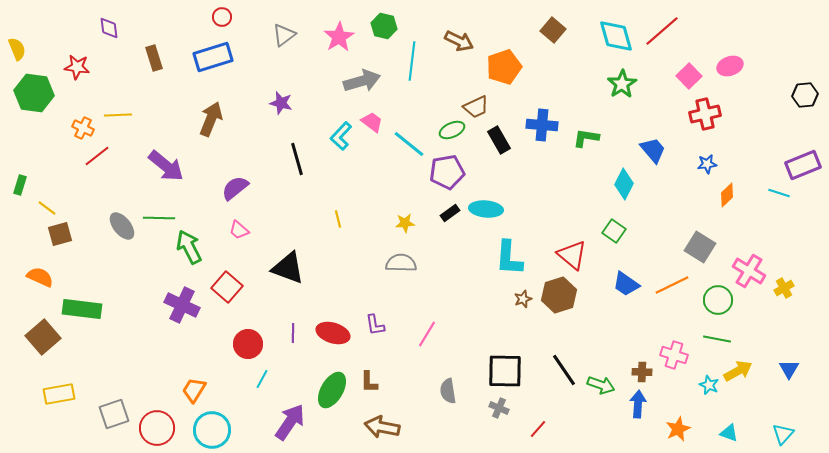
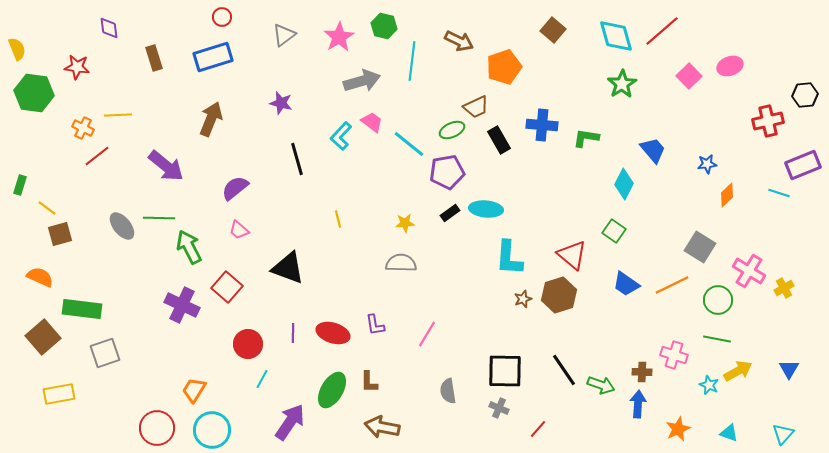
red cross at (705, 114): moved 63 px right, 7 px down
gray square at (114, 414): moved 9 px left, 61 px up
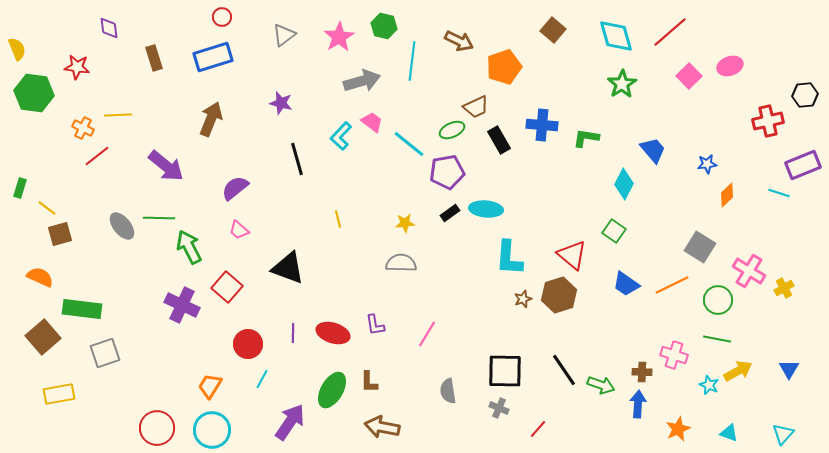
red line at (662, 31): moved 8 px right, 1 px down
green rectangle at (20, 185): moved 3 px down
orange trapezoid at (194, 390): moved 16 px right, 4 px up
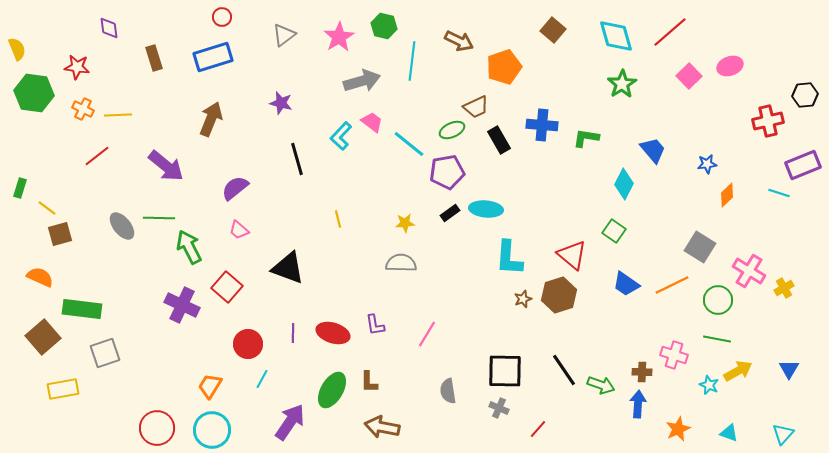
orange cross at (83, 128): moved 19 px up
yellow rectangle at (59, 394): moved 4 px right, 5 px up
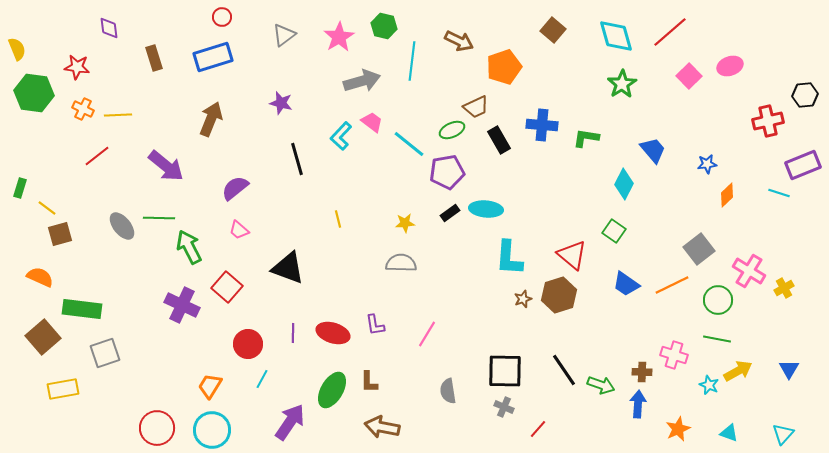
gray square at (700, 247): moved 1 px left, 2 px down; rotated 20 degrees clockwise
gray cross at (499, 408): moved 5 px right, 1 px up
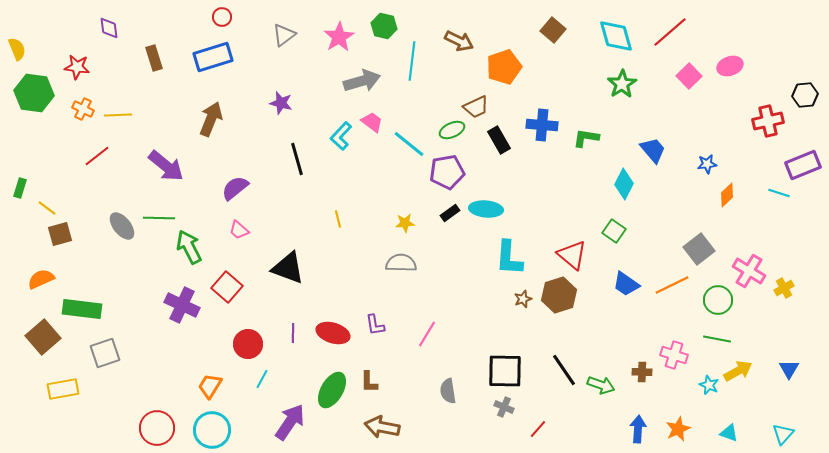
orange semicircle at (40, 277): moved 1 px right, 2 px down; rotated 48 degrees counterclockwise
blue arrow at (638, 404): moved 25 px down
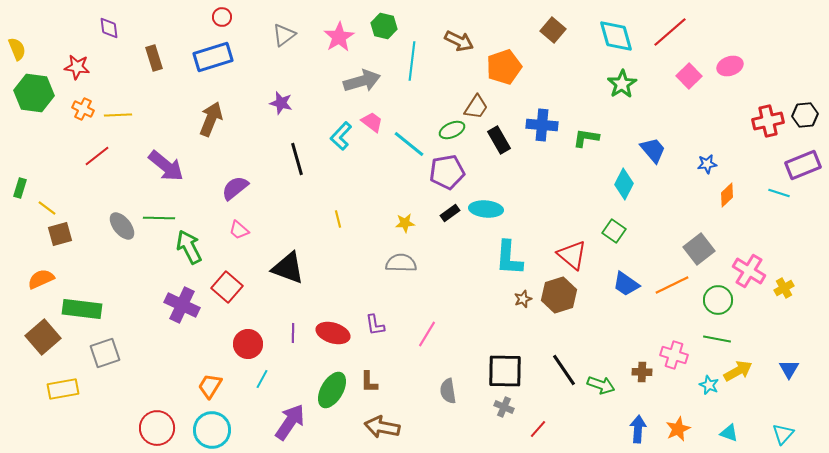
black hexagon at (805, 95): moved 20 px down
brown trapezoid at (476, 107): rotated 32 degrees counterclockwise
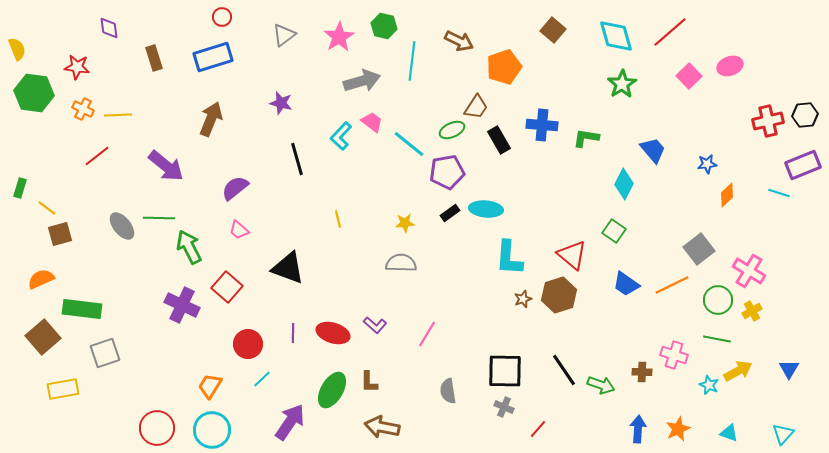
yellow cross at (784, 288): moved 32 px left, 23 px down
purple L-shape at (375, 325): rotated 40 degrees counterclockwise
cyan line at (262, 379): rotated 18 degrees clockwise
